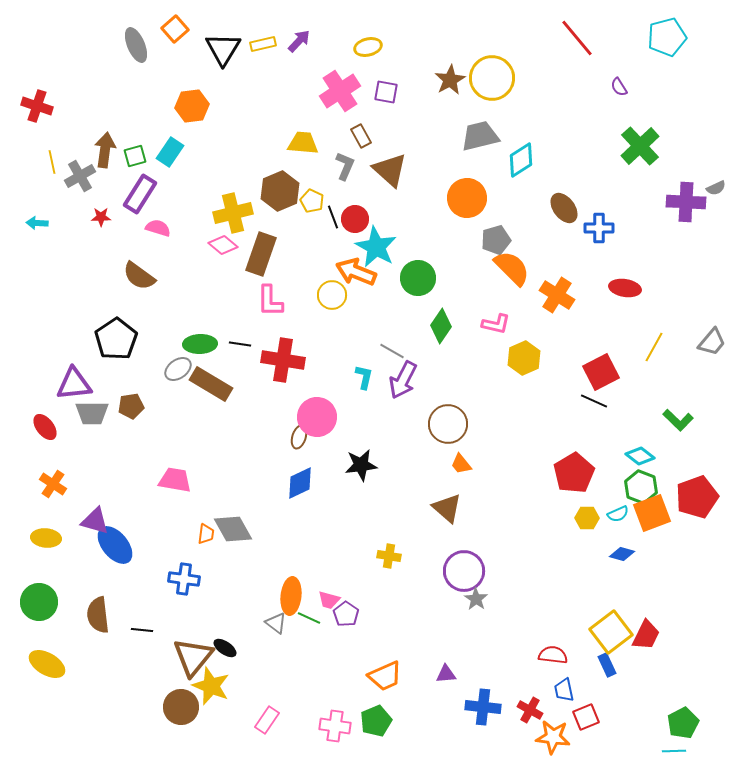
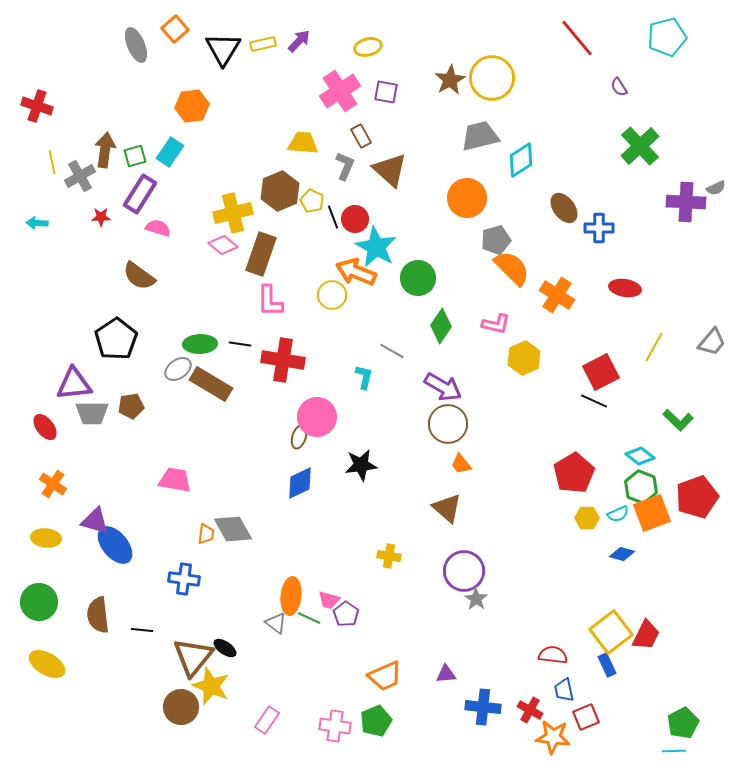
purple arrow at (403, 380): moved 40 px right, 7 px down; rotated 87 degrees counterclockwise
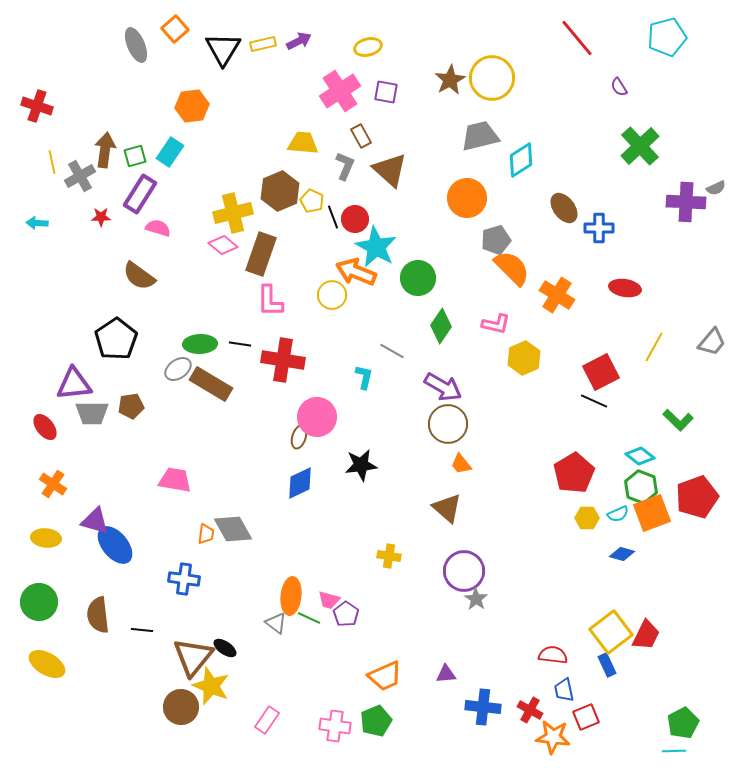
purple arrow at (299, 41): rotated 20 degrees clockwise
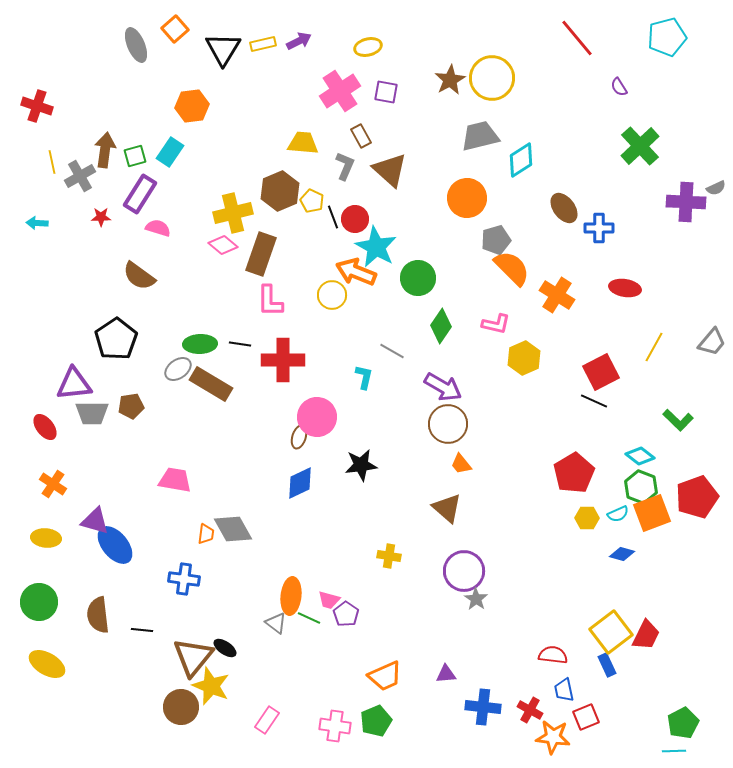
red cross at (283, 360): rotated 9 degrees counterclockwise
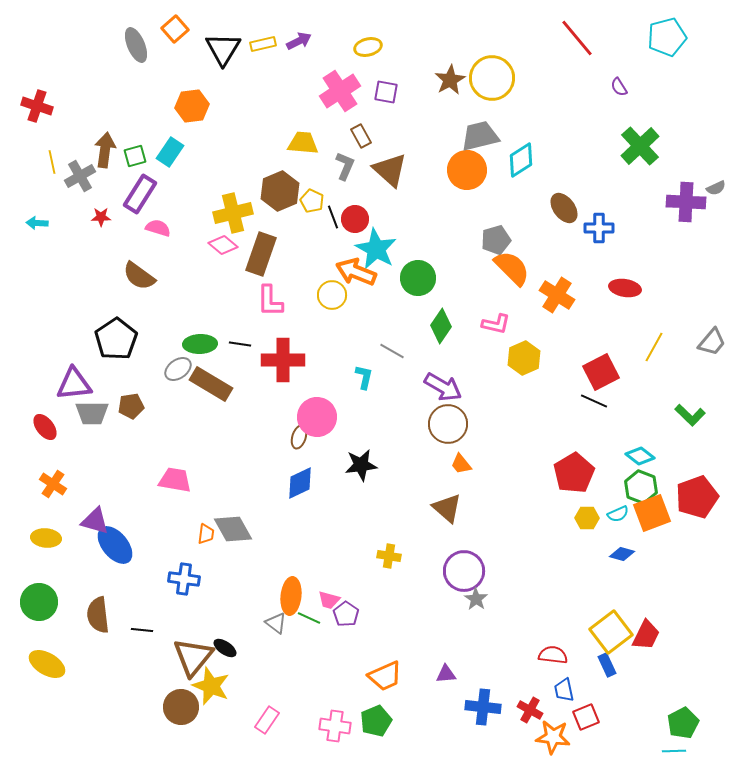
orange circle at (467, 198): moved 28 px up
cyan star at (376, 247): moved 2 px down
green L-shape at (678, 420): moved 12 px right, 5 px up
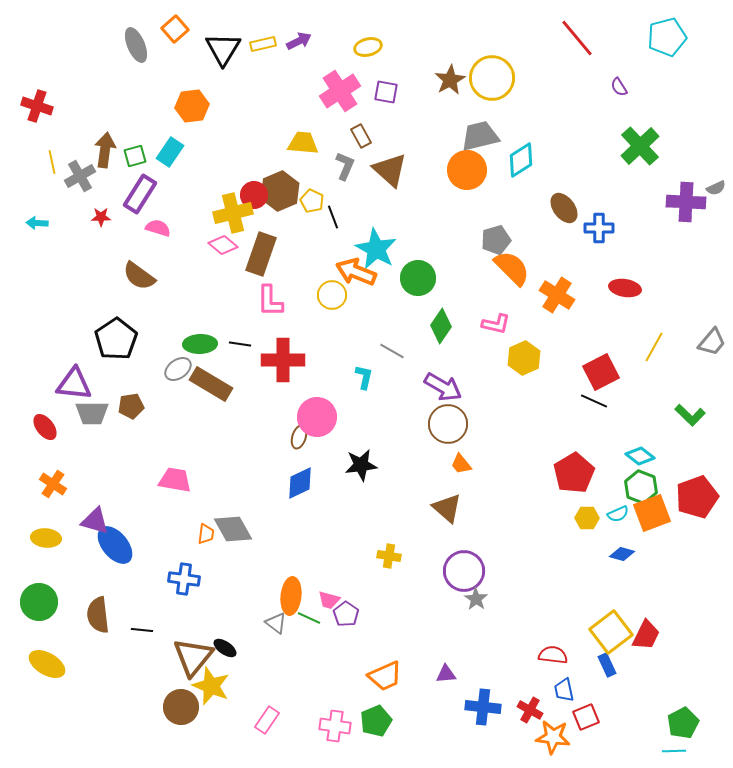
red circle at (355, 219): moved 101 px left, 24 px up
purple triangle at (74, 384): rotated 12 degrees clockwise
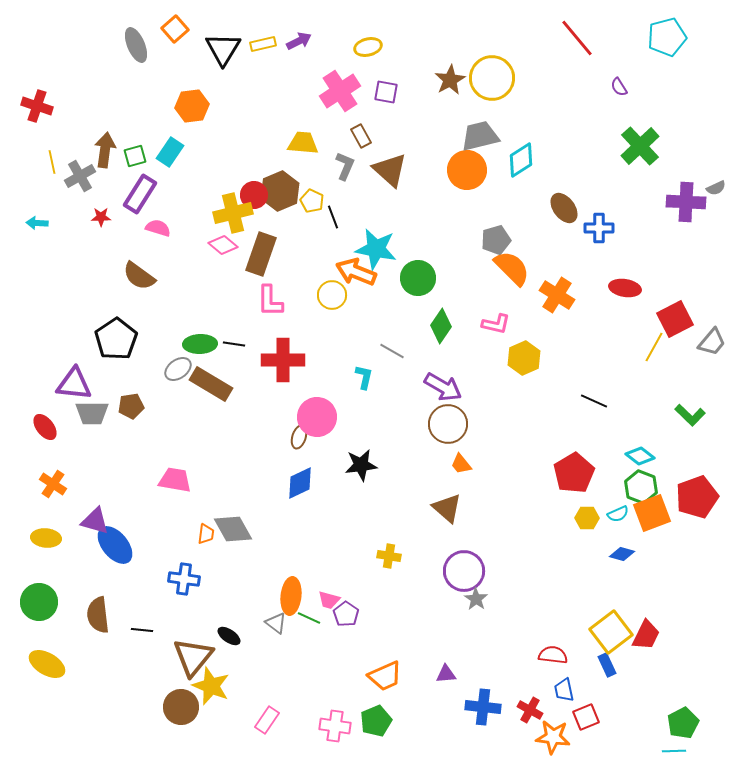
cyan star at (376, 249): rotated 18 degrees counterclockwise
black line at (240, 344): moved 6 px left
red square at (601, 372): moved 74 px right, 53 px up
black ellipse at (225, 648): moved 4 px right, 12 px up
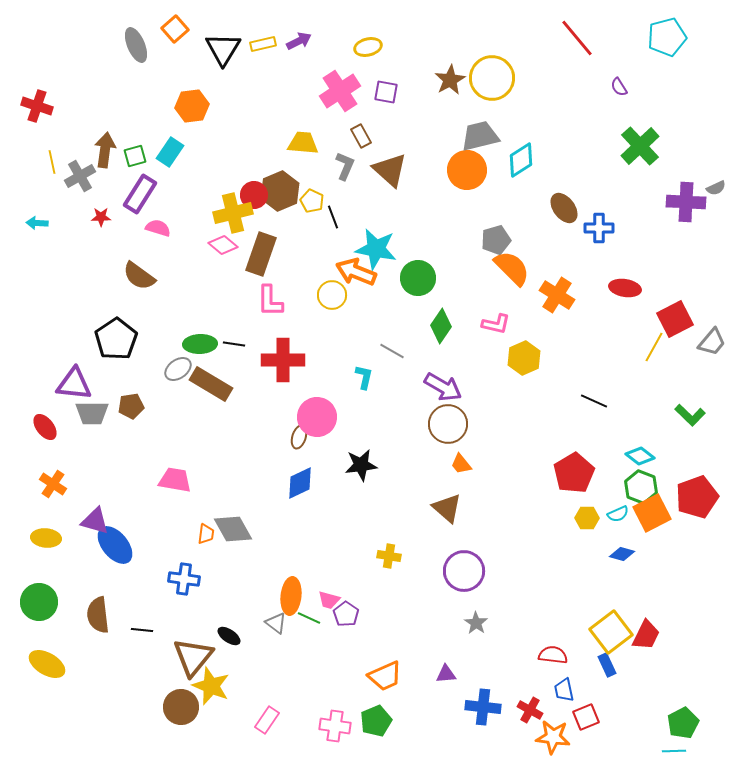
orange square at (652, 513): rotated 6 degrees counterclockwise
gray star at (476, 599): moved 24 px down
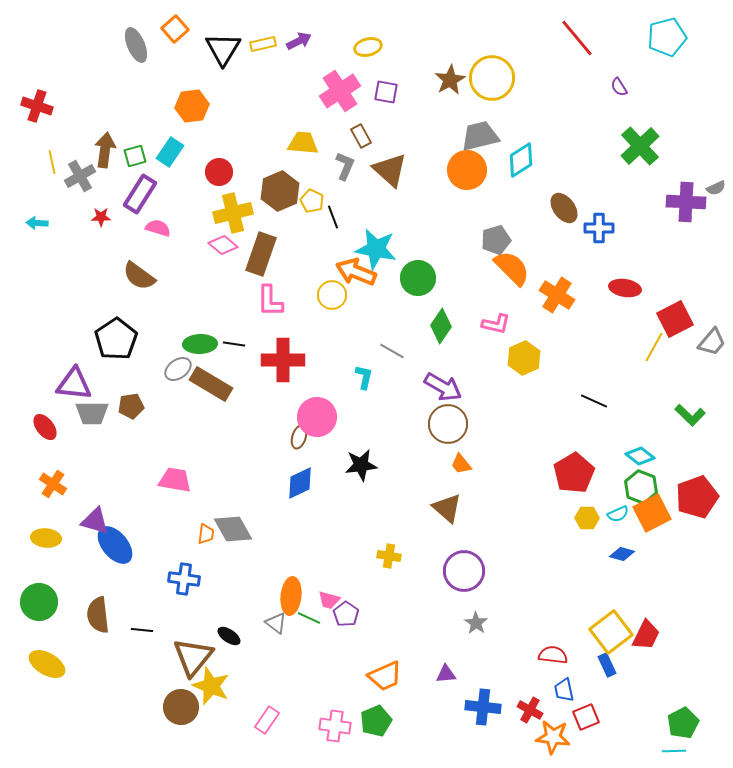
red circle at (254, 195): moved 35 px left, 23 px up
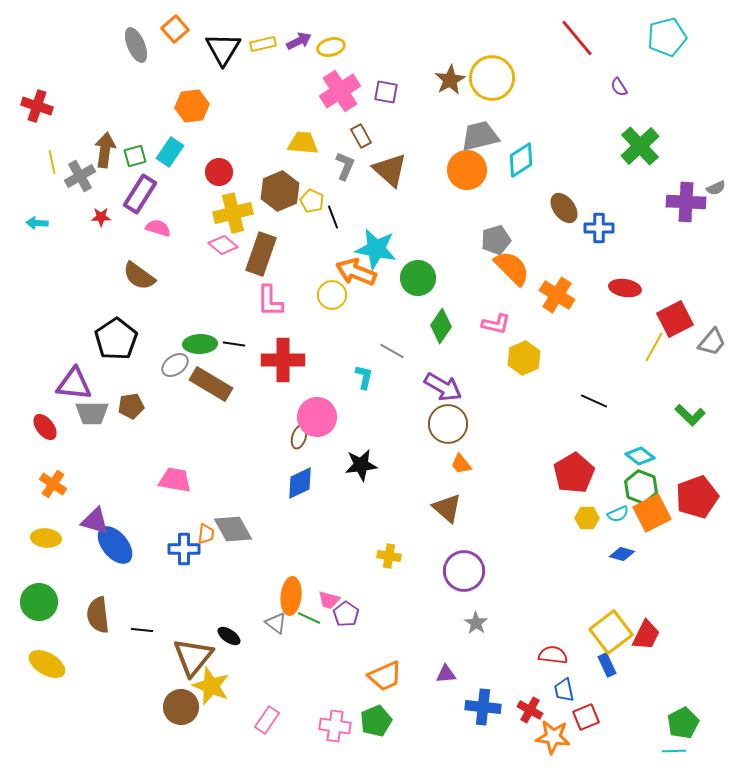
yellow ellipse at (368, 47): moved 37 px left
gray ellipse at (178, 369): moved 3 px left, 4 px up
blue cross at (184, 579): moved 30 px up; rotated 8 degrees counterclockwise
